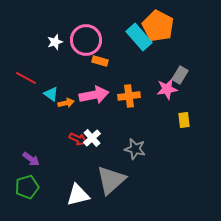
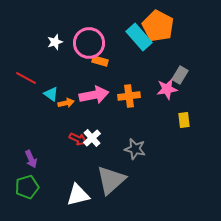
pink circle: moved 3 px right, 3 px down
purple arrow: rotated 30 degrees clockwise
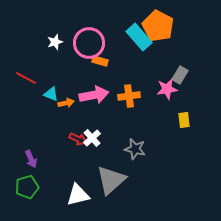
cyan triangle: rotated 14 degrees counterclockwise
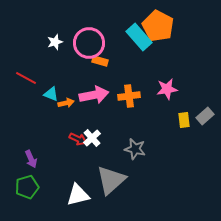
gray rectangle: moved 25 px right, 41 px down; rotated 18 degrees clockwise
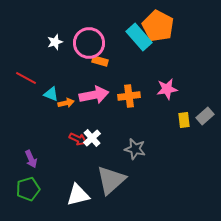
green pentagon: moved 1 px right, 2 px down
